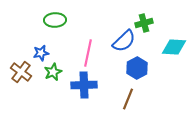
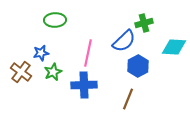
blue hexagon: moved 1 px right, 2 px up
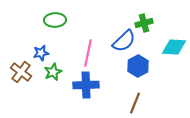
blue cross: moved 2 px right
brown line: moved 7 px right, 4 px down
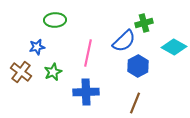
cyan diamond: rotated 25 degrees clockwise
blue star: moved 4 px left, 6 px up
blue cross: moved 7 px down
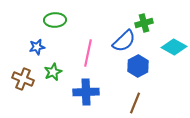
brown cross: moved 2 px right, 7 px down; rotated 15 degrees counterclockwise
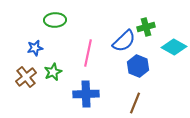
green cross: moved 2 px right, 4 px down
blue star: moved 2 px left, 1 px down
blue hexagon: rotated 10 degrees counterclockwise
brown cross: moved 3 px right, 2 px up; rotated 30 degrees clockwise
blue cross: moved 2 px down
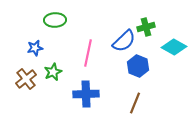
brown cross: moved 2 px down
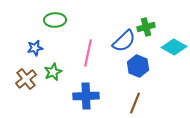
blue cross: moved 2 px down
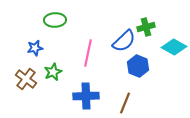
brown cross: rotated 15 degrees counterclockwise
brown line: moved 10 px left
